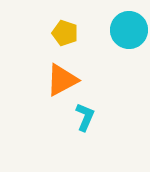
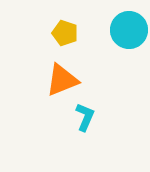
orange triangle: rotated 6 degrees clockwise
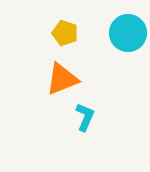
cyan circle: moved 1 px left, 3 px down
orange triangle: moved 1 px up
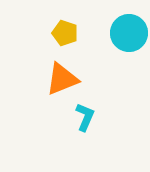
cyan circle: moved 1 px right
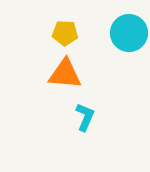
yellow pentagon: rotated 15 degrees counterclockwise
orange triangle: moved 3 px right, 5 px up; rotated 27 degrees clockwise
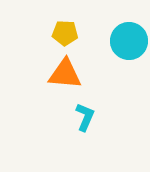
cyan circle: moved 8 px down
